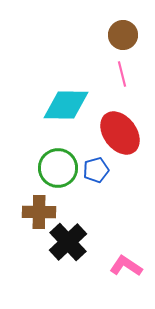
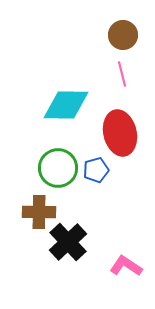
red ellipse: rotated 24 degrees clockwise
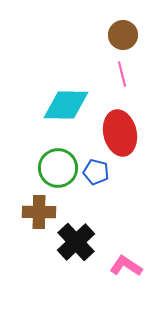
blue pentagon: moved 2 px down; rotated 30 degrees clockwise
black cross: moved 8 px right
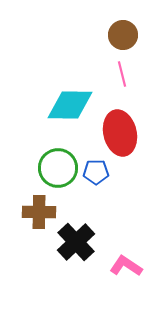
cyan diamond: moved 4 px right
blue pentagon: rotated 15 degrees counterclockwise
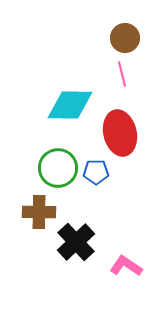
brown circle: moved 2 px right, 3 px down
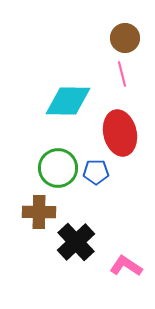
cyan diamond: moved 2 px left, 4 px up
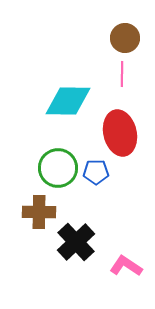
pink line: rotated 15 degrees clockwise
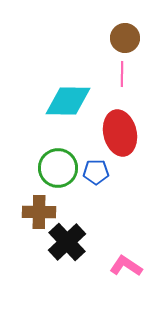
black cross: moved 9 px left
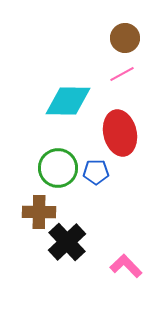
pink line: rotated 60 degrees clockwise
pink L-shape: rotated 12 degrees clockwise
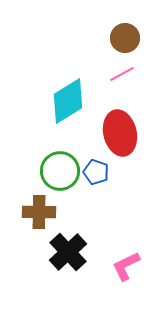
cyan diamond: rotated 33 degrees counterclockwise
green circle: moved 2 px right, 3 px down
blue pentagon: rotated 20 degrees clockwise
black cross: moved 1 px right, 10 px down
pink L-shape: rotated 72 degrees counterclockwise
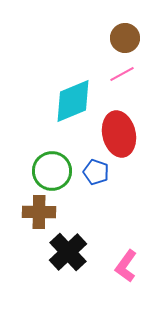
cyan diamond: moved 5 px right; rotated 9 degrees clockwise
red ellipse: moved 1 px left, 1 px down
green circle: moved 8 px left
pink L-shape: rotated 28 degrees counterclockwise
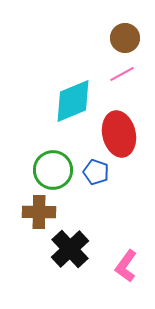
green circle: moved 1 px right, 1 px up
black cross: moved 2 px right, 3 px up
